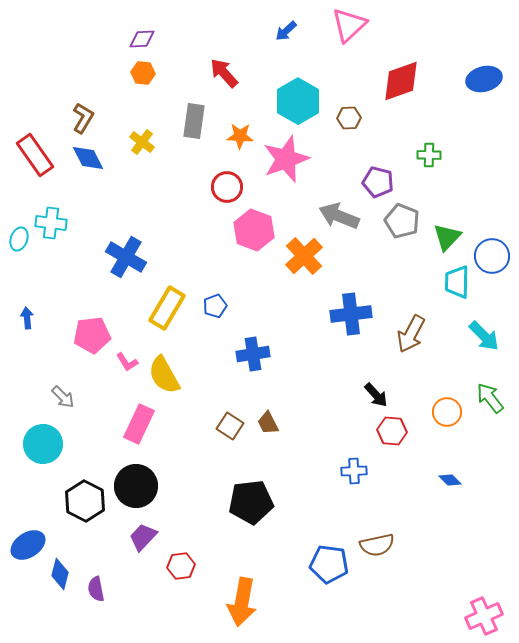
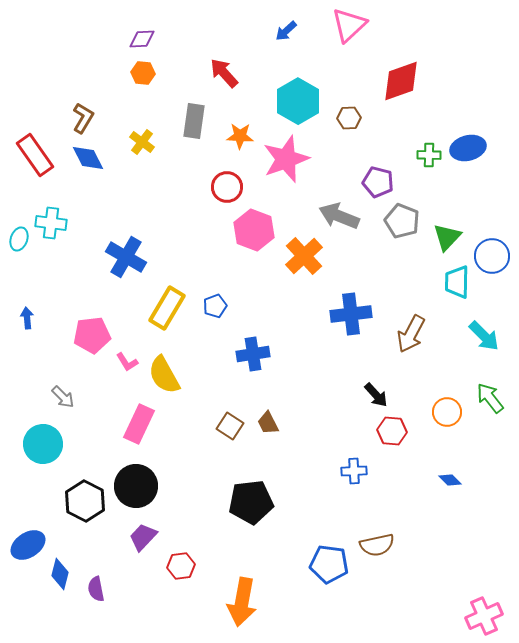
blue ellipse at (484, 79): moved 16 px left, 69 px down
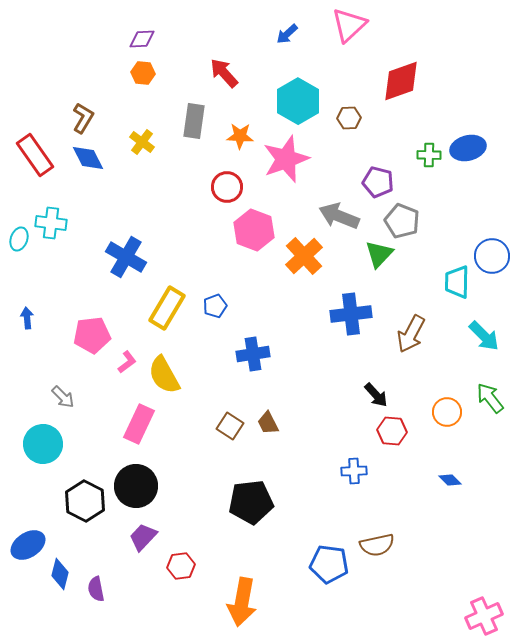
blue arrow at (286, 31): moved 1 px right, 3 px down
green triangle at (447, 237): moved 68 px left, 17 px down
pink L-shape at (127, 362): rotated 95 degrees counterclockwise
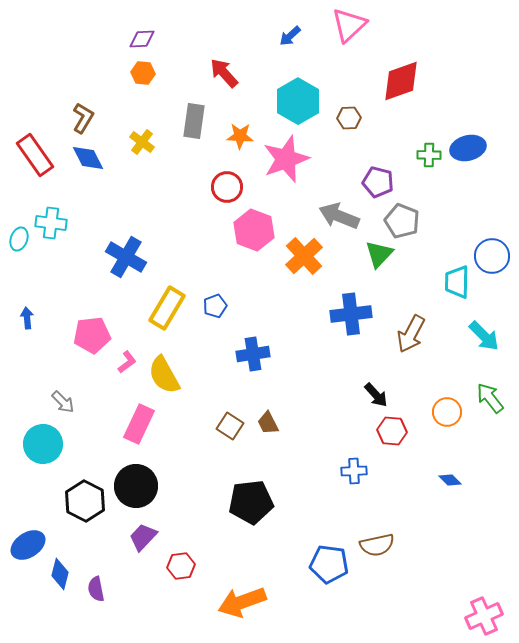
blue arrow at (287, 34): moved 3 px right, 2 px down
gray arrow at (63, 397): moved 5 px down
orange arrow at (242, 602): rotated 60 degrees clockwise
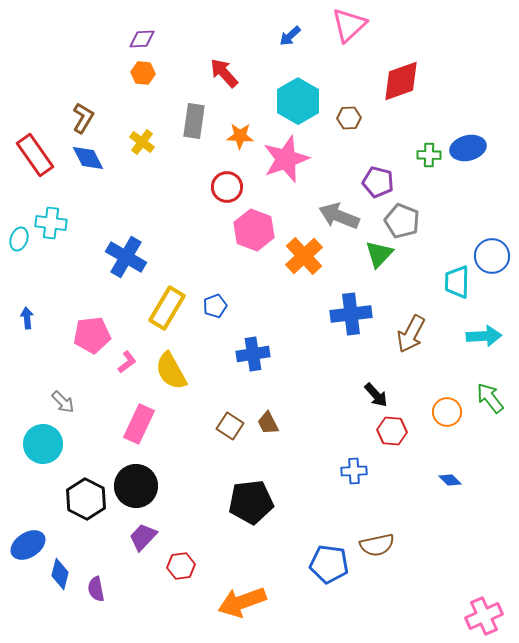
cyan arrow at (484, 336): rotated 48 degrees counterclockwise
yellow semicircle at (164, 375): moved 7 px right, 4 px up
black hexagon at (85, 501): moved 1 px right, 2 px up
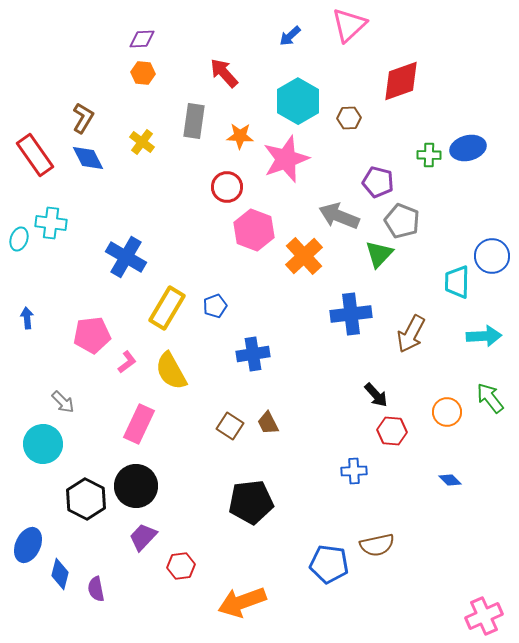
blue ellipse at (28, 545): rotated 32 degrees counterclockwise
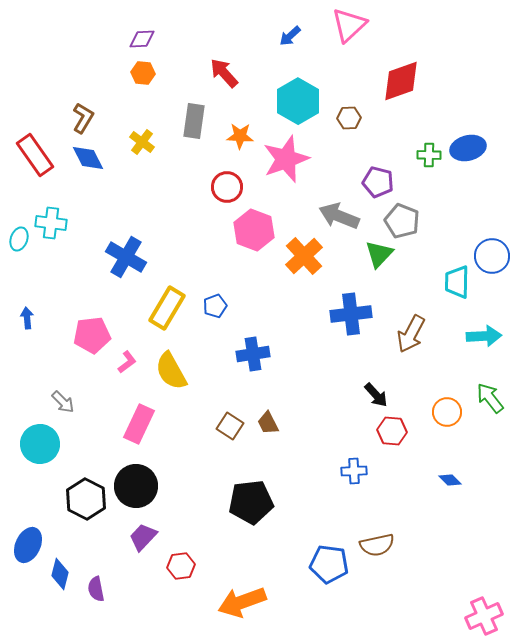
cyan circle at (43, 444): moved 3 px left
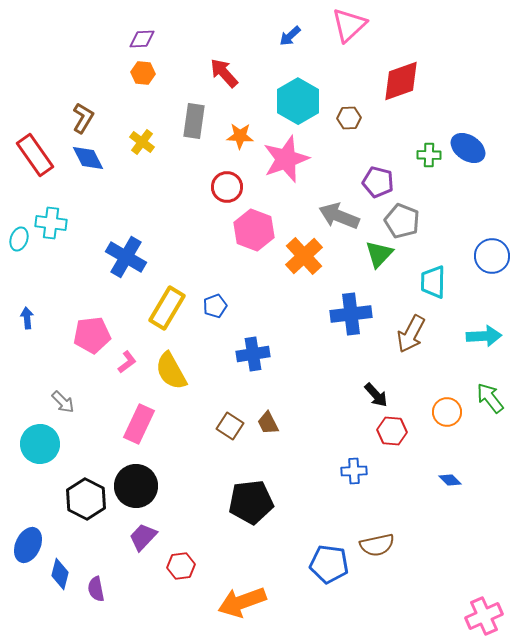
blue ellipse at (468, 148): rotated 48 degrees clockwise
cyan trapezoid at (457, 282): moved 24 px left
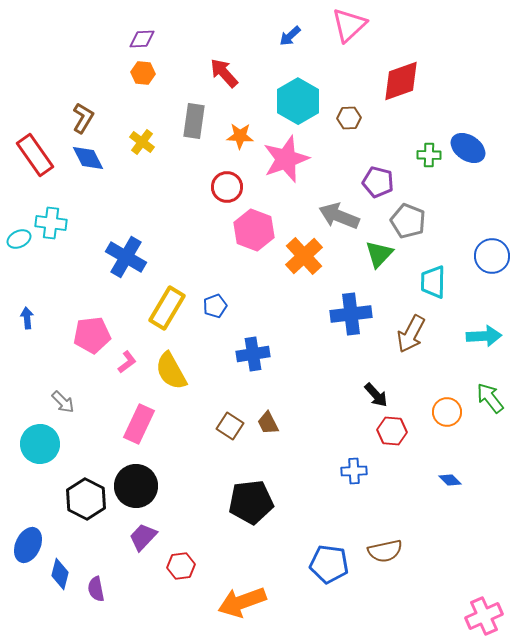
gray pentagon at (402, 221): moved 6 px right
cyan ellipse at (19, 239): rotated 45 degrees clockwise
brown semicircle at (377, 545): moved 8 px right, 6 px down
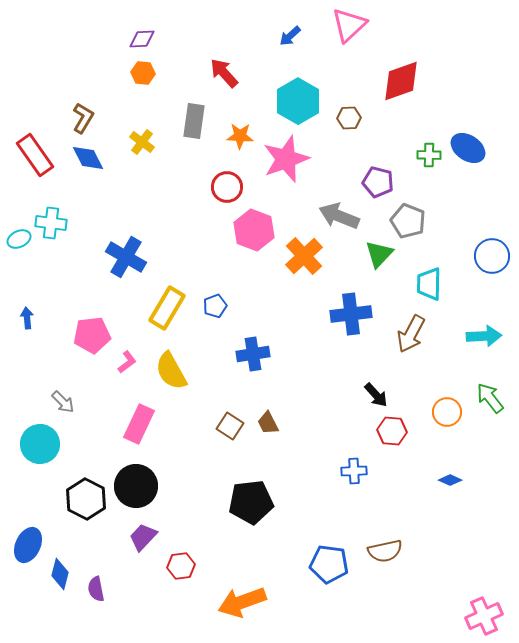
cyan trapezoid at (433, 282): moved 4 px left, 2 px down
blue diamond at (450, 480): rotated 20 degrees counterclockwise
